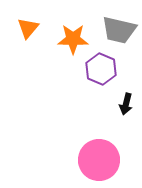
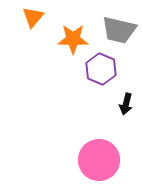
orange triangle: moved 5 px right, 11 px up
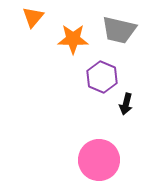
purple hexagon: moved 1 px right, 8 px down
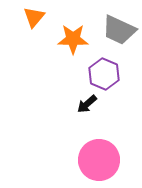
orange triangle: moved 1 px right
gray trapezoid: rotated 12 degrees clockwise
purple hexagon: moved 2 px right, 3 px up
black arrow: moved 39 px left; rotated 35 degrees clockwise
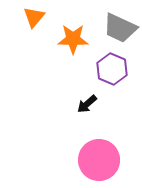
gray trapezoid: moved 1 px right, 2 px up
purple hexagon: moved 8 px right, 5 px up
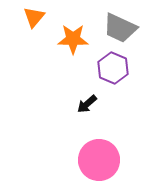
purple hexagon: moved 1 px right, 1 px up
